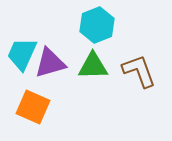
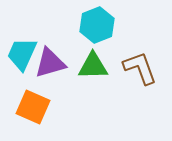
brown L-shape: moved 1 px right, 3 px up
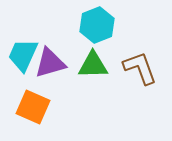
cyan trapezoid: moved 1 px right, 1 px down
green triangle: moved 1 px up
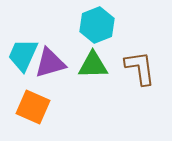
brown L-shape: rotated 12 degrees clockwise
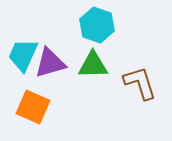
cyan hexagon: rotated 20 degrees counterclockwise
brown L-shape: moved 15 px down; rotated 9 degrees counterclockwise
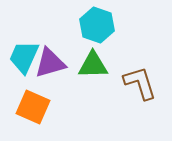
cyan trapezoid: moved 1 px right, 2 px down
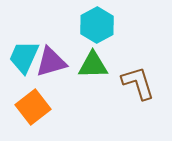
cyan hexagon: rotated 12 degrees clockwise
purple triangle: moved 1 px right, 1 px up
brown L-shape: moved 2 px left
orange square: rotated 28 degrees clockwise
